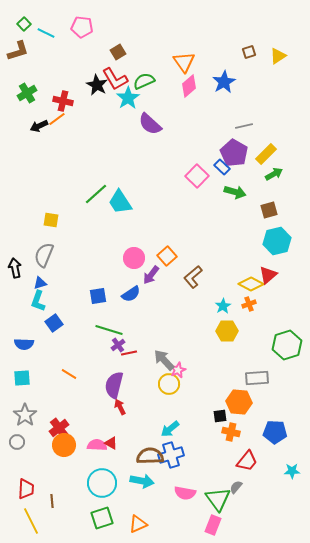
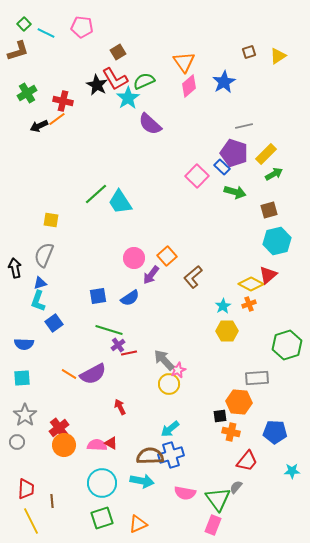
purple pentagon at (234, 153): rotated 12 degrees counterclockwise
blue semicircle at (131, 294): moved 1 px left, 4 px down
purple semicircle at (114, 385): moved 21 px left, 11 px up; rotated 132 degrees counterclockwise
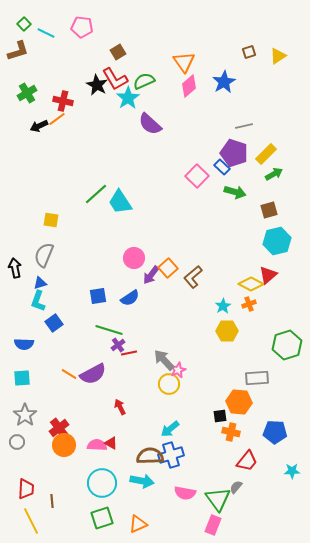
orange square at (167, 256): moved 1 px right, 12 px down
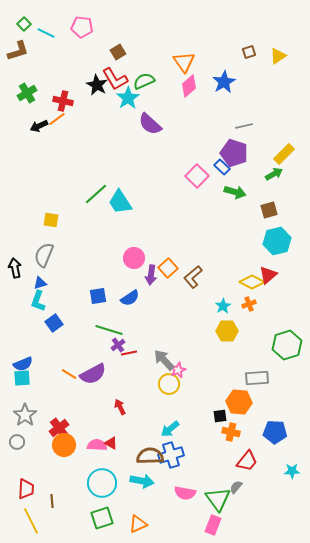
yellow rectangle at (266, 154): moved 18 px right
purple arrow at (151, 275): rotated 30 degrees counterclockwise
yellow diamond at (251, 284): moved 1 px right, 2 px up
blue semicircle at (24, 344): moved 1 px left, 20 px down; rotated 24 degrees counterclockwise
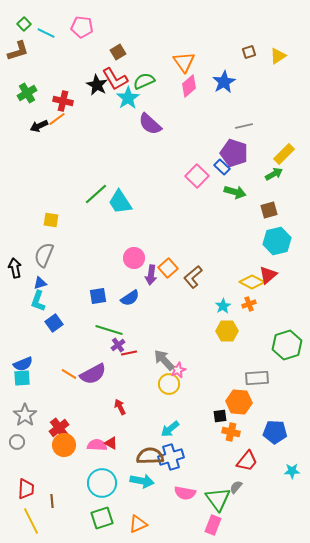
blue cross at (171, 455): moved 2 px down
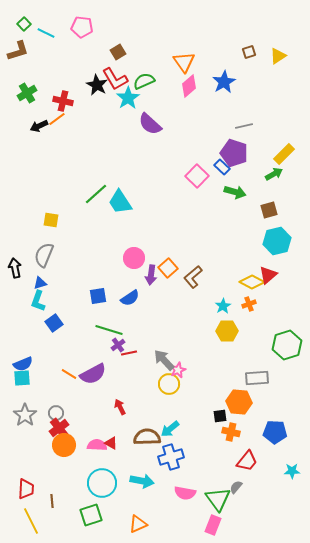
gray circle at (17, 442): moved 39 px right, 29 px up
brown semicircle at (150, 456): moved 3 px left, 19 px up
green square at (102, 518): moved 11 px left, 3 px up
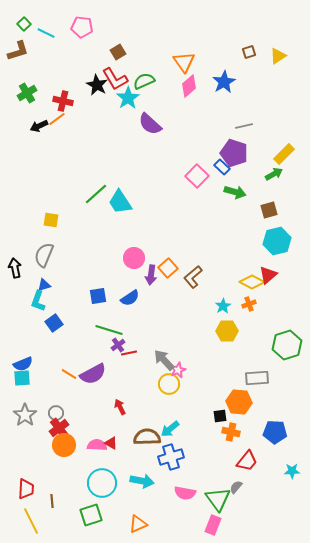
blue triangle at (40, 283): moved 4 px right, 2 px down
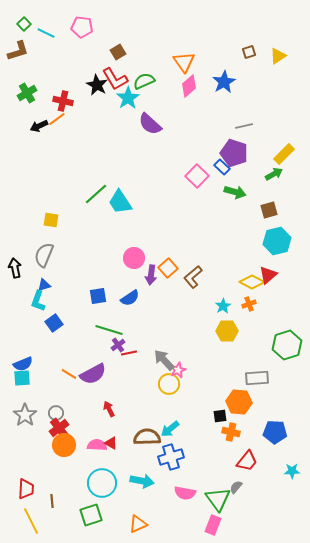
red arrow at (120, 407): moved 11 px left, 2 px down
